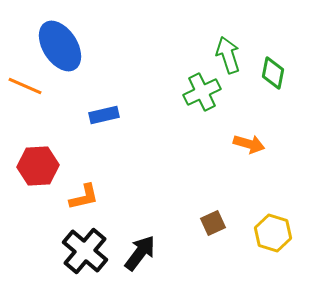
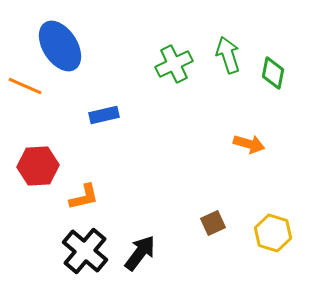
green cross: moved 28 px left, 28 px up
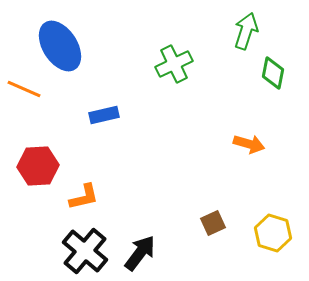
green arrow: moved 18 px right, 24 px up; rotated 36 degrees clockwise
orange line: moved 1 px left, 3 px down
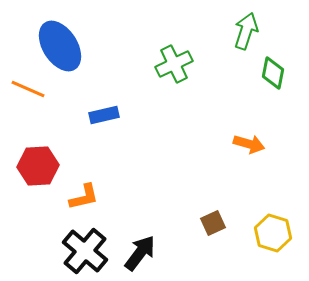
orange line: moved 4 px right
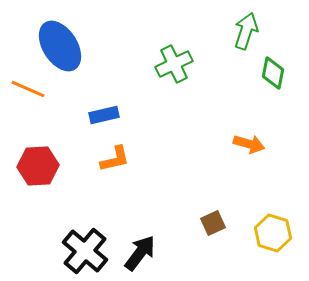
orange L-shape: moved 31 px right, 38 px up
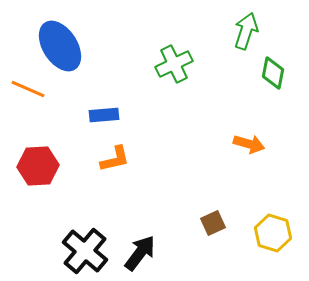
blue rectangle: rotated 8 degrees clockwise
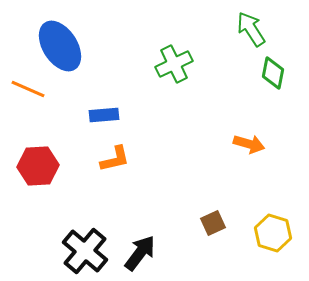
green arrow: moved 5 px right, 2 px up; rotated 51 degrees counterclockwise
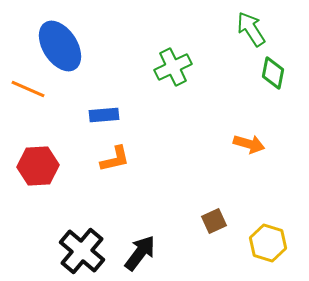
green cross: moved 1 px left, 3 px down
brown square: moved 1 px right, 2 px up
yellow hexagon: moved 5 px left, 10 px down
black cross: moved 3 px left
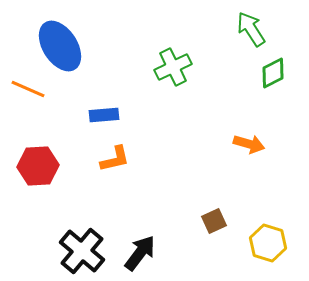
green diamond: rotated 52 degrees clockwise
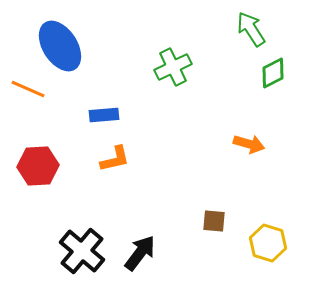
brown square: rotated 30 degrees clockwise
